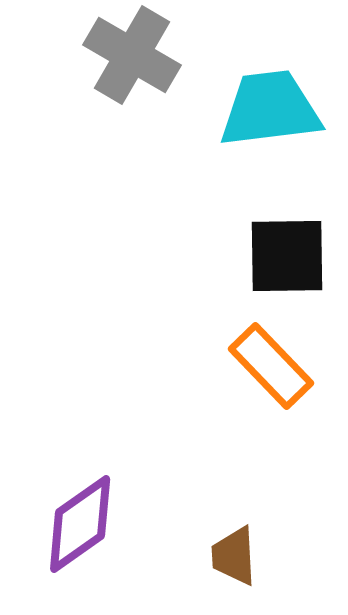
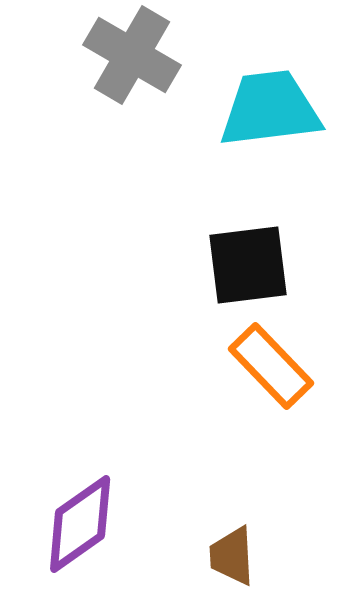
black square: moved 39 px left, 9 px down; rotated 6 degrees counterclockwise
brown trapezoid: moved 2 px left
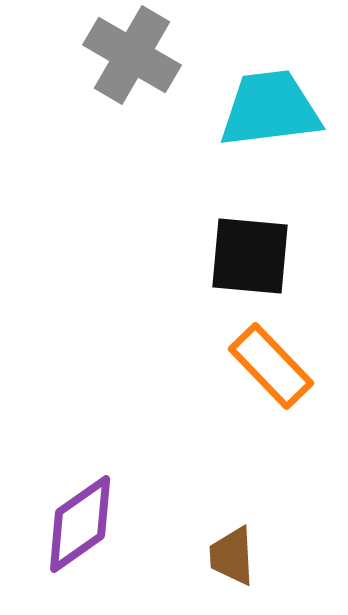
black square: moved 2 px right, 9 px up; rotated 12 degrees clockwise
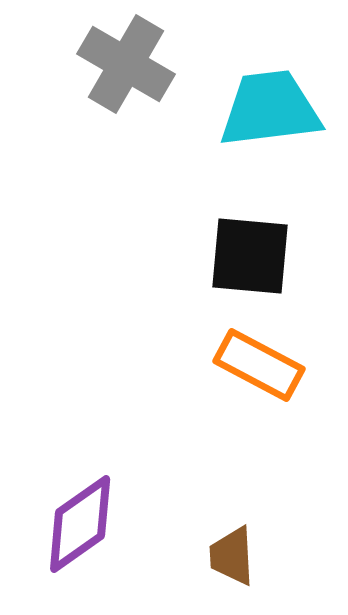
gray cross: moved 6 px left, 9 px down
orange rectangle: moved 12 px left, 1 px up; rotated 18 degrees counterclockwise
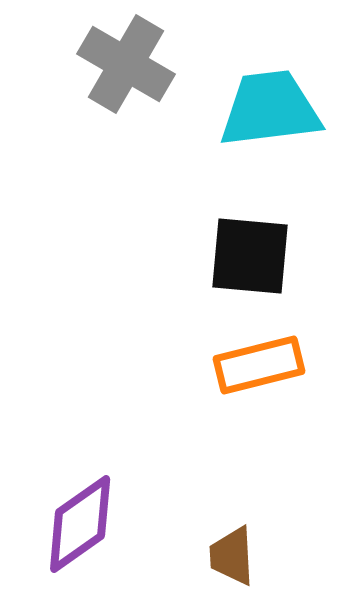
orange rectangle: rotated 42 degrees counterclockwise
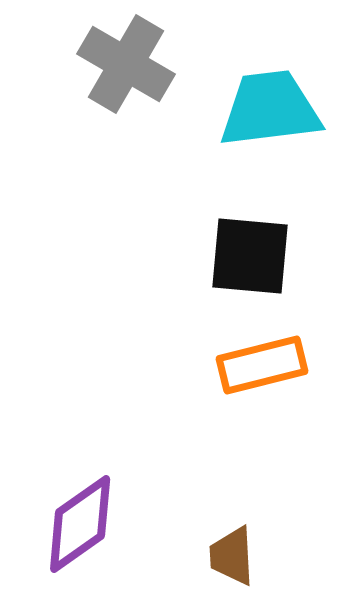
orange rectangle: moved 3 px right
